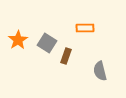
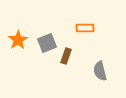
gray square: rotated 36 degrees clockwise
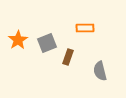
brown rectangle: moved 2 px right, 1 px down
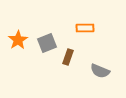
gray semicircle: rotated 54 degrees counterclockwise
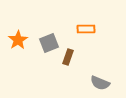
orange rectangle: moved 1 px right, 1 px down
gray square: moved 2 px right
gray semicircle: moved 12 px down
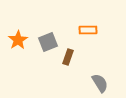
orange rectangle: moved 2 px right, 1 px down
gray square: moved 1 px left, 1 px up
gray semicircle: rotated 144 degrees counterclockwise
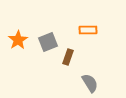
gray semicircle: moved 10 px left
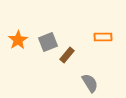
orange rectangle: moved 15 px right, 7 px down
brown rectangle: moved 1 px left, 2 px up; rotated 21 degrees clockwise
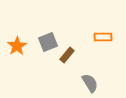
orange star: moved 1 px left, 6 px down
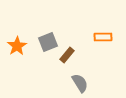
gray semicircle: moved 10 px left
